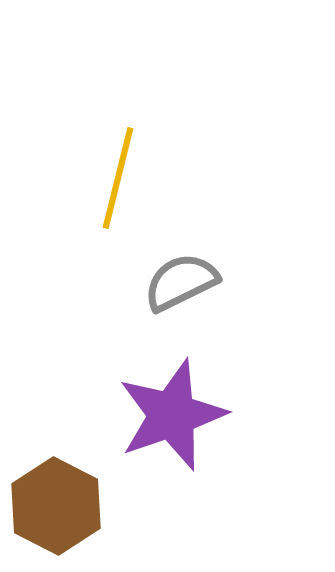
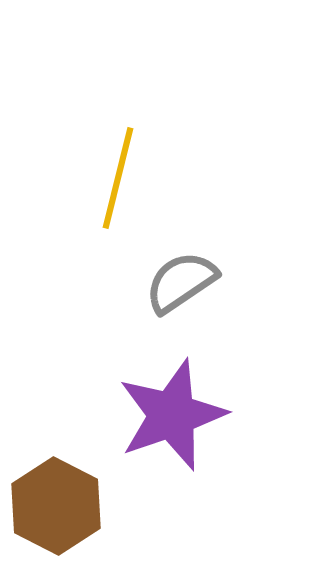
gray semicircle: rotated 8 degrees counterclockwise
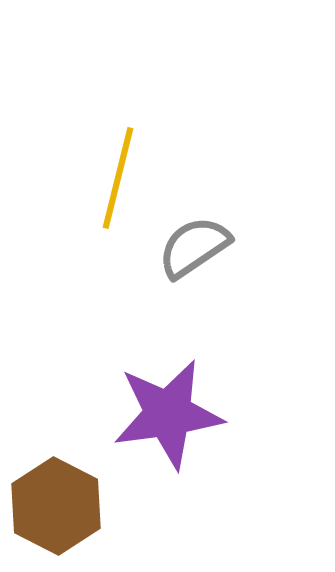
gray semicircle: moved 13 px right, 35 px up
purple star: moved 4 px left, 1 px up; rotated 11 degrees clockwise
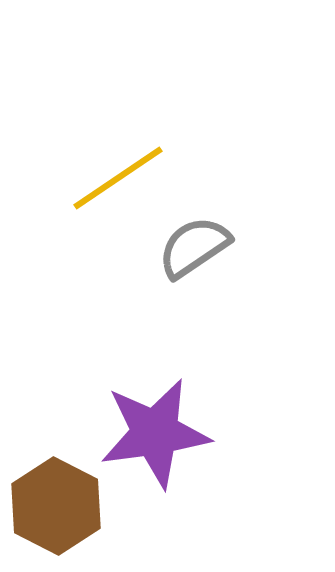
yellow line: rotated 42 degrees clockwise
purple star: moved 13 px left, 19 px down
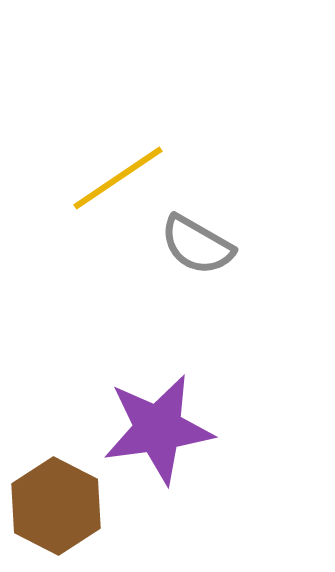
gray semicircle: moved 3 px right, 2 px up; rotated 116 degrees counterclockwise
purple star: moved 3 px right, 4 px up
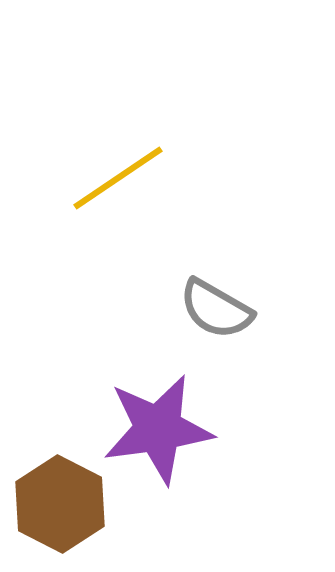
gray semicircle: moved 19 px right, 64 px down
brown hexagon: moved 4 px right, 2 px up
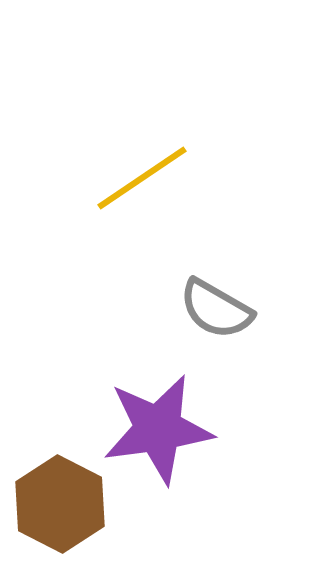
yellow line: moved 24 px right
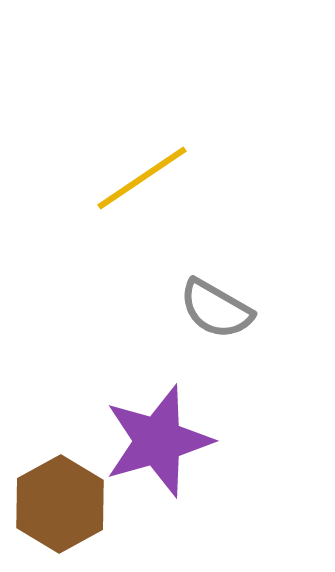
purple star: moved 12 px down; rotated 8 degrees counterclockwise
brown hexagon: rotated 4 degrees clockwise
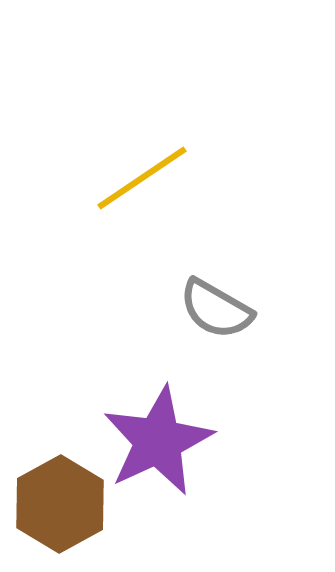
purple star: rotated 9 degrees counterclockwise
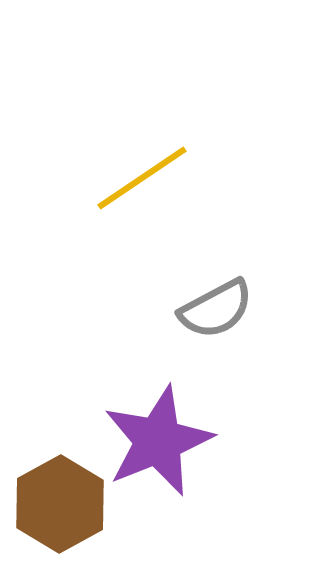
gray semicircle: rotated 58 degrees counterclockwise
purple star: rotated 3 degrees clockwise
